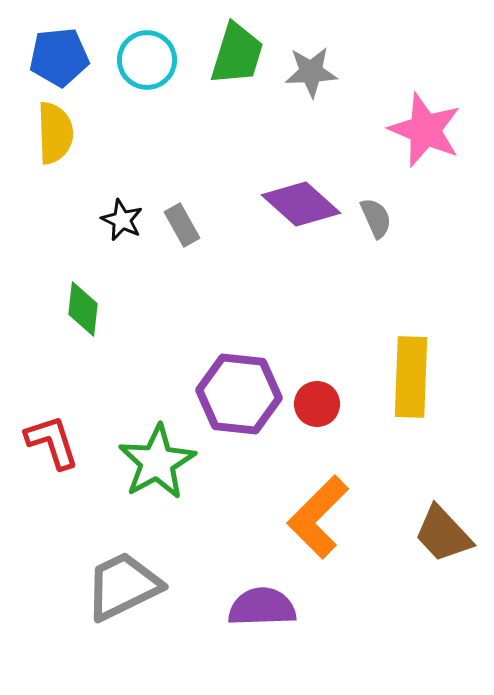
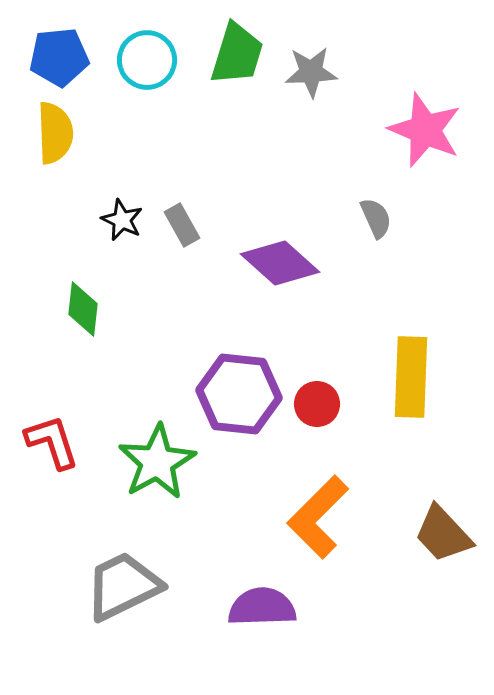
purple diamond: moved 21 px left, 59 px down
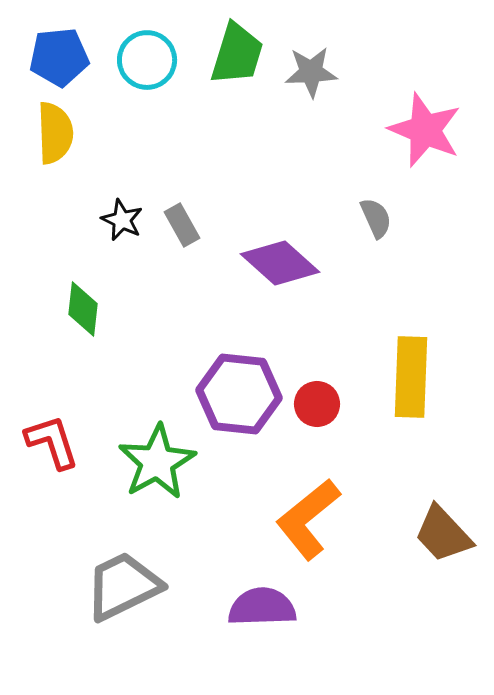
orange L-shape: moved 10 px left, 2 px down; rotated 6 degrees clockwise
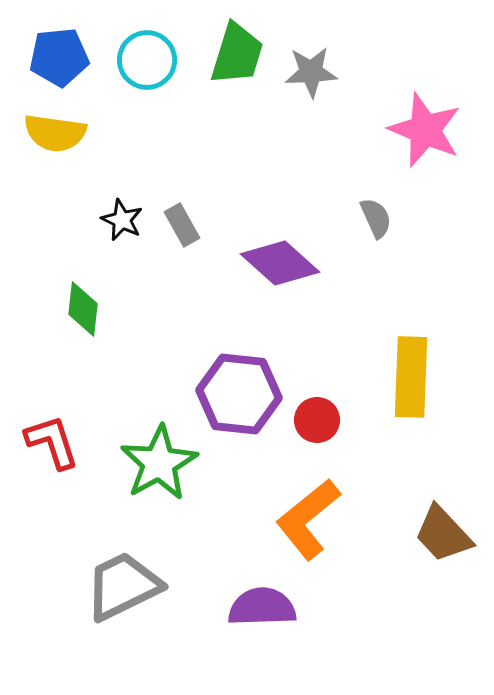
yellow semicircle: rotated 100 degrees clockwise
red circle: moved 16 px down
green star: moved 2 px right, 1 px down
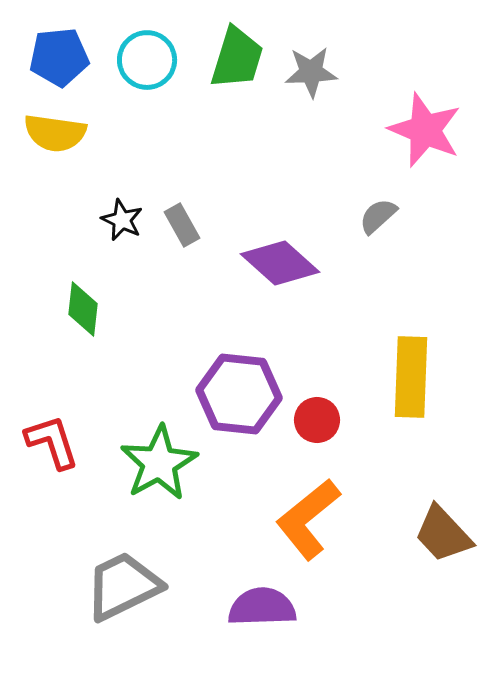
green trapezoid: moved 4 px down
gray semicircle: moved 2 px right, 2 px up; rotated 108 degrees counterclockwise
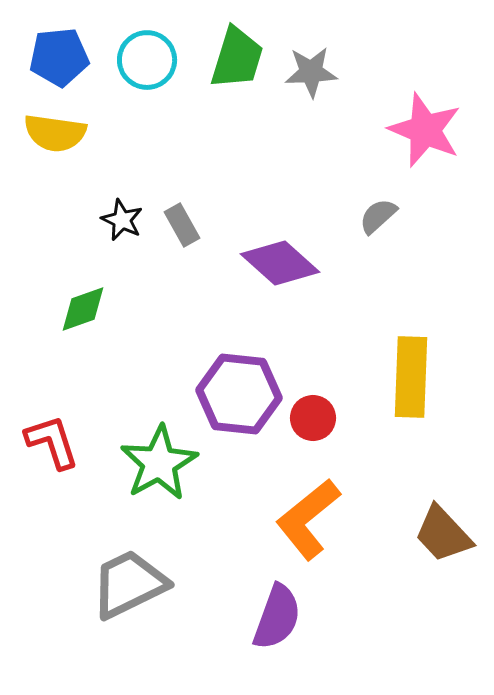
green diamond: rotated 64 degrees clockwise
red circle: moved 4 px left, 2 px up
gray trapezoid: moved 6 px right, 2 px up
purple semicircle: moved 15 px right, 10 px down; rotated 112 degrees clockwise
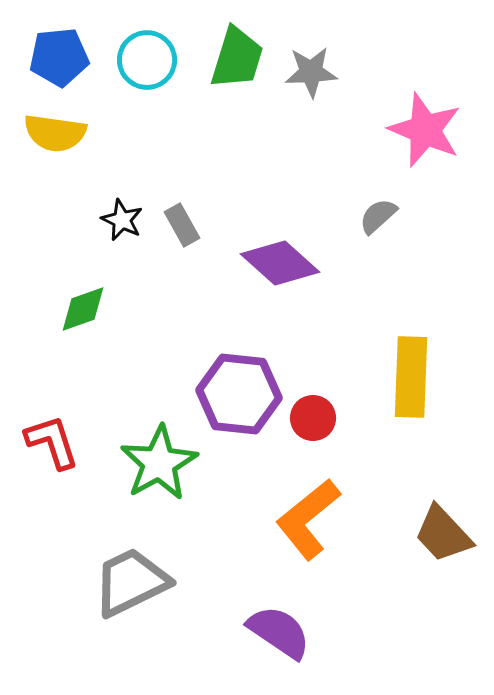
gray trapezoid: moved 2 px right, 2 px up
purple semicircle: moved 2 px right, 15 px down; rotated 76 degrees counterclockwise
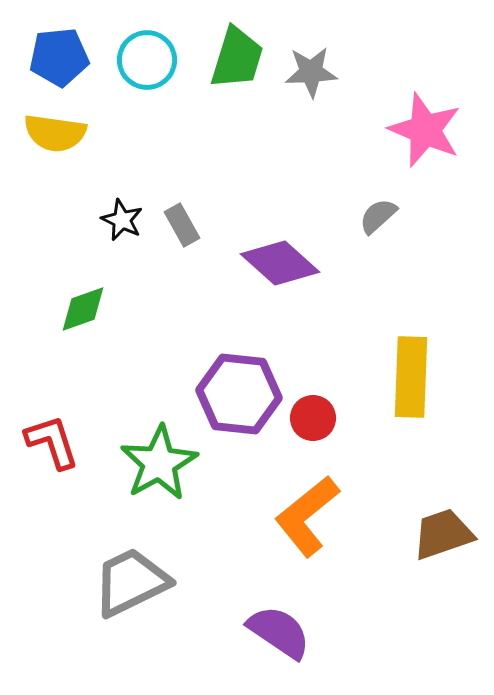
orange L-shape: moved 1 px left, 3 px up
brown trapezoid: rotated 114 degrees clockwise
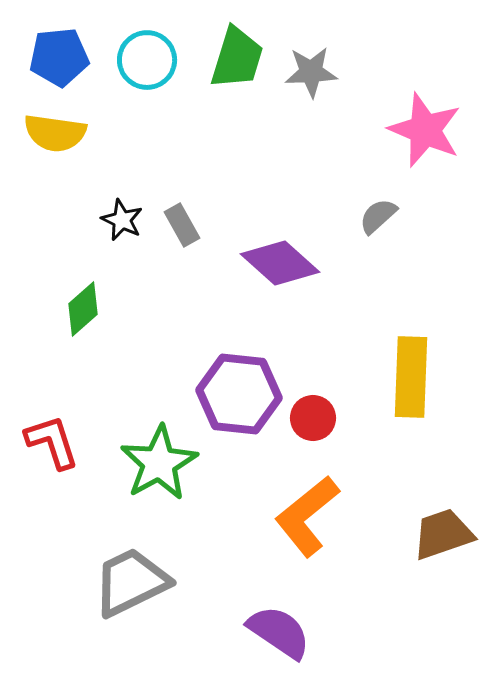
green diamond: rotated 22 degrees counterclockwise
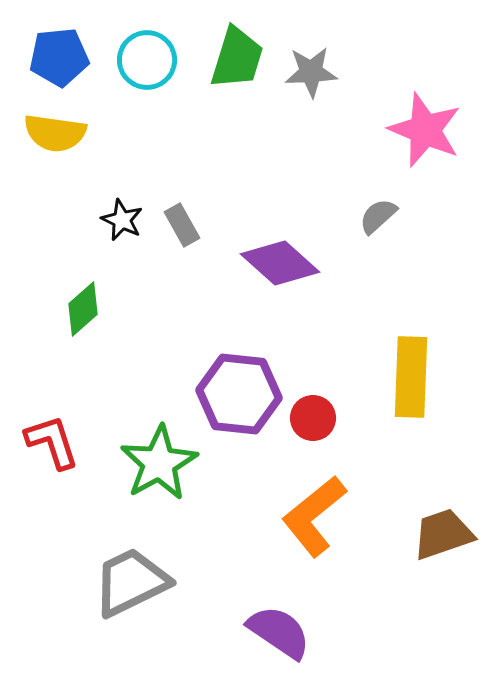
orange L-shape: moved 7 px right
